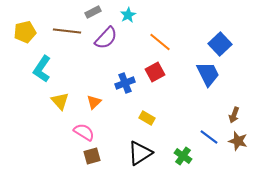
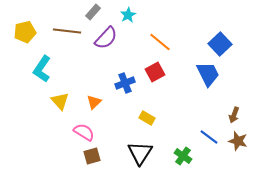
gray rectangle: rotated 21 degrees counterclockwise
black triangle: rotated 24 degrees counterclockwise
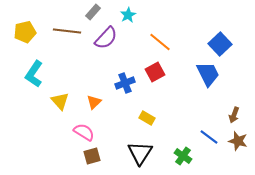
cyan L-shape: moved 8 px left, 5 px down
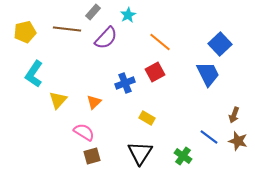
brown line: moved 2 px up
yellow triangle: moved 2 px left, 1 px up; rotated 24 degrees clockwise
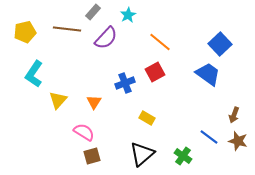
blue trapezoid: rotated 28 degrees counterclockwise
orange triangle: rotated 14 degrees counterclockwise
black triangle: moved 2 px right, 1 px down; rotated 16 degrees clockwise
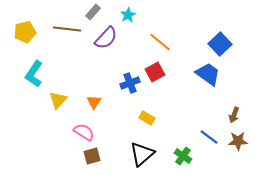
blue cross: moved 5 px right
brown star: rotated 18 degrees counterclockwise
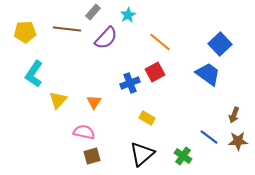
yellow pentagon: rotated 10 degrees clockwise
pink semicircle: rotated 20 degrees counterclockwise
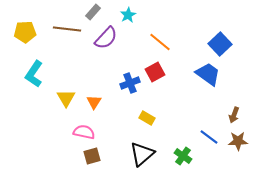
yellow triangle: moved 8 px right, 2 px up; rotated 12 degrees counterclockwise
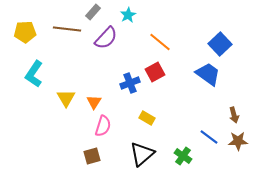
brown arrow: rotated 35 degrees counterclockwise
pink semicircle: moved 19 px right, 6 px up; rotated 95 degrees clockwise
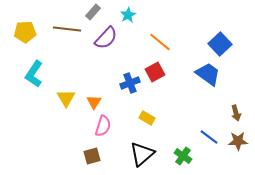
brown arrow: moved 2 px right, 2 px up
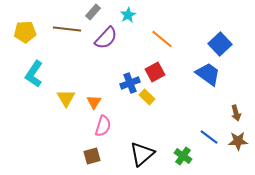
orange line: moved 2 px right, 3 px up
yellow rectangle: moved 21 px up; rotated 14 degrees clockwise
